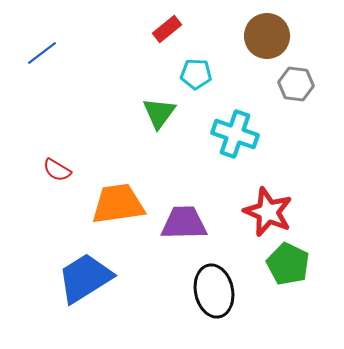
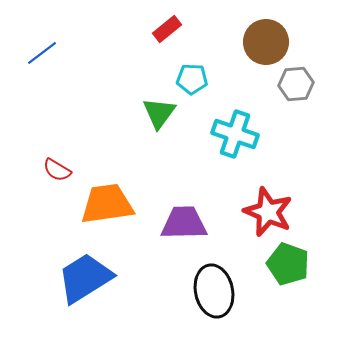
brown circle: moved 1 px left, 6 px down
cyan pentagon: moved 4 px left, 5 px down
gray hexagon: rotated 12 degrees counterclockwise
orange trapezoid: moved 11 px left
green pentagon: rotated 6 degrees counterclockwise
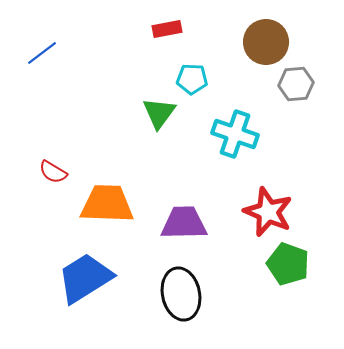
red rectangle: rotated 28 degrees clockwise
red semicircle: moved 4 px left, 2 px down
orange trapezoid: rotated 10 degrees clockwise
black ellipse: moved 33 px left, 3 px down
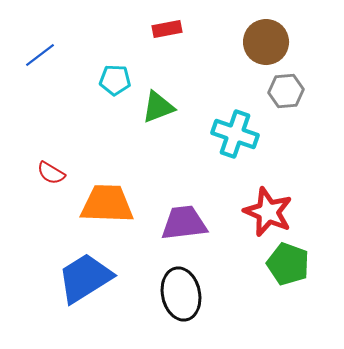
blue line: moved 2 px left, 2 px down
cyan pentagon: moved 77 px left, 1 px down
gray hexagon: moved 10 px left, 7 px down
green triangle: moved 1 px left, 6 px up; rotated 33 degrees clockwise
red semicircle: moved 2 px left, 1 px down
purple trapezoid: rotated 6 degrees counterclockwise
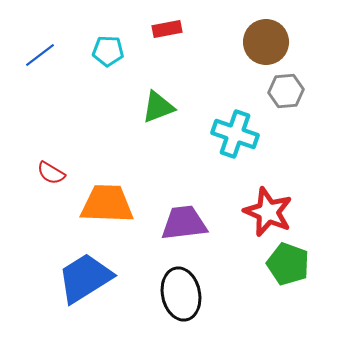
cyan pentagon: moved 7 px left, 29 px up
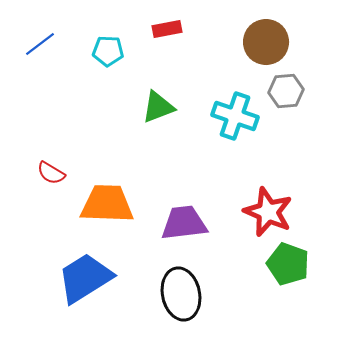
blue line: moved 11 px up
cyan cross: moved 18 px up
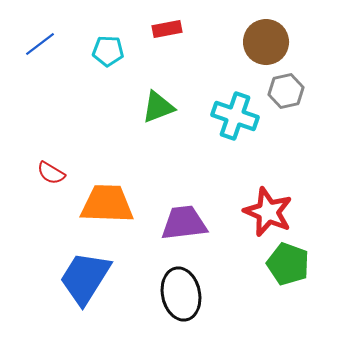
gray hexagon: rotated 8 degrees counterclockwise
blue trapezoid: rotated 26 degrees counterclockwise
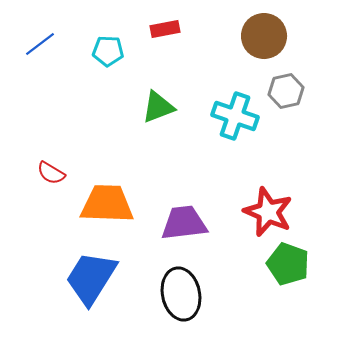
red rectangle: moved 2 px left
brown circle: moved 2 px left, 6 px up
blue trapezoid: moved 6 px right
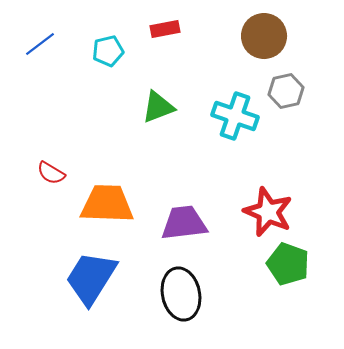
cyan pentagon: rotated 16 degrees counterclockwise
